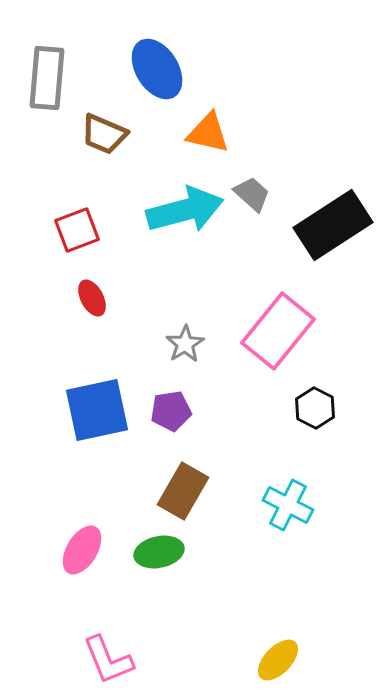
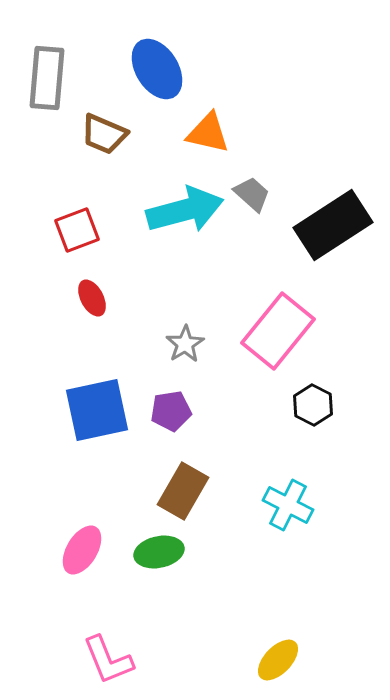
black hexagon: moved 2 px left, 3 px up
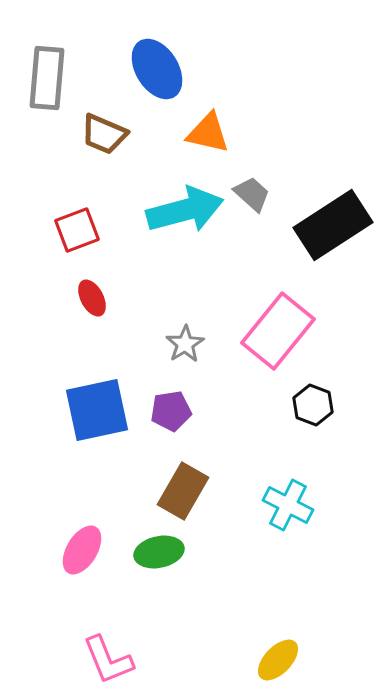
black hexagon: rotated 6 degrees counterclockwise
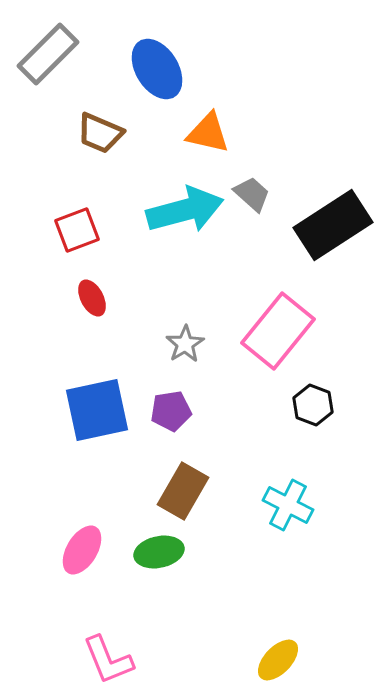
gray rectangle: moved 1 px right, 24 px up; rotated 40 degrees clockwise
brown trapezoid: moved 4 px left, 1 px up
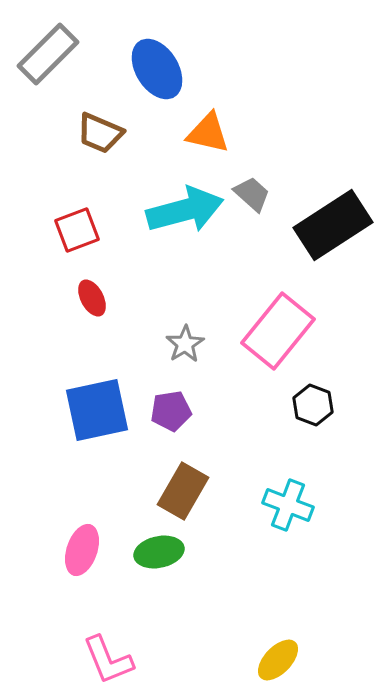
cyan cross: rotated 6 degrees counterclockwise
pink ellipse: rotated 12 degrees counterclockwise
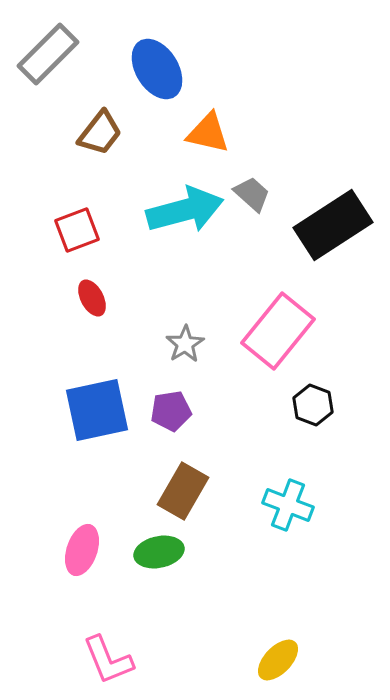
brown trapezoid: rotated 75 degrees counterclockwise
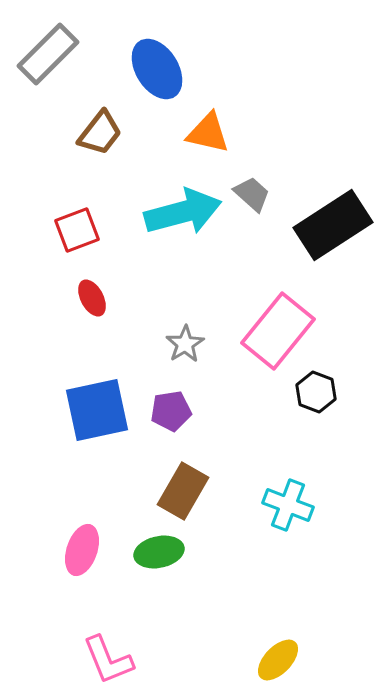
cyan arrow: moved 2 px left, 2 px down
black hexagon: moved 3 px right, 13 px up
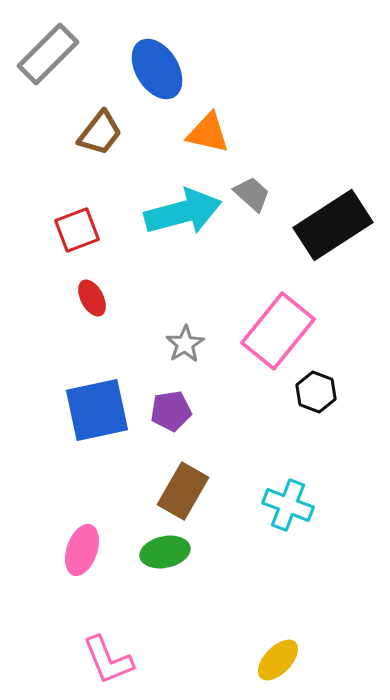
green ellipse: moved 6 px right
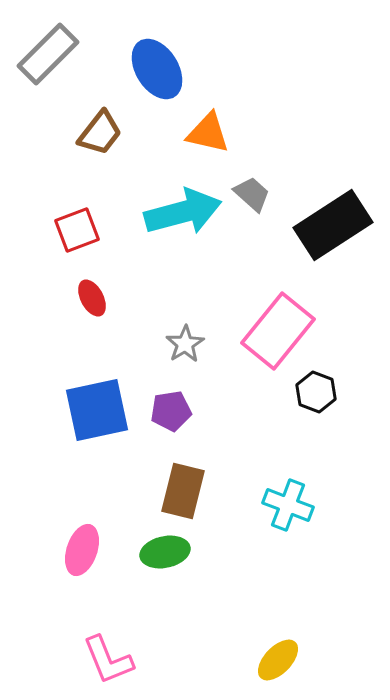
brown rectangle: rotated 16 degrees counterclockwise
